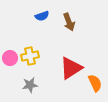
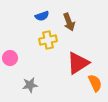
yellow cross: moved 18 px right, 16 px up
red triangle: moved 7 px right, 5 px up
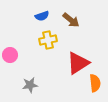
brown arrow: moved 2 px right, 2 px up; rotated 30 degrees counterclockwise
pink circle: moved 3 px up
orange semicircle: rotated 18 degrees clockwise
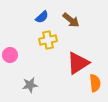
blue semicircle: moved 1 px down; rotated 24 degrees counterclockwise
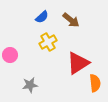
yellow cross: moved 2 px down; rotated 18 degrees counterclockwise
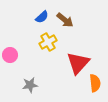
brown arrow: moved 6 px left
red triangle: rotated 15 degrees counterclockwise
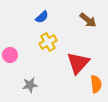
brown arrow: moved 23 px right
orange semicircle: moved 1 px right, 1 px down
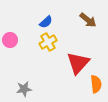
blue semicircle: moved 4 px right, 5 px down
pink circle: moved 15 px up
gray star: moved 6 px left, 4 px down
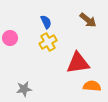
blue semicircle: rotated 72 degrees counterclockwise
pink circle: moved 2 px up
red triangle: rotated 40 degrees clockwise
orange semicircle: moved 4 px left, 2 px down; rotated 78 degrees counterclockwise
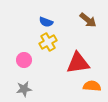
blue semicircle: rotated 136 degrees clockwise
pink circle: moved 14 px right, 22 px down
